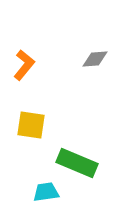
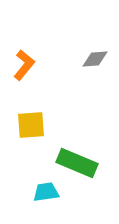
yellow square: rotated 12 degrees counterclockwise
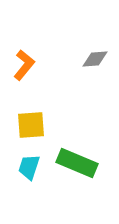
cyan trapezoid: moved 17 px left, 25 px up; rotated 64 degrees counterclockwise
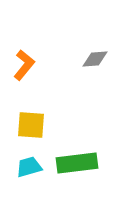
yellow square: rotated 8 degrees clockwise
green rectangle: rotated 30 degrees counterclockwise
cyan trapezoid: rotated 56 degrees clockwise
